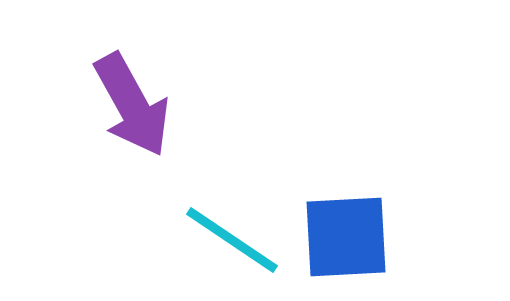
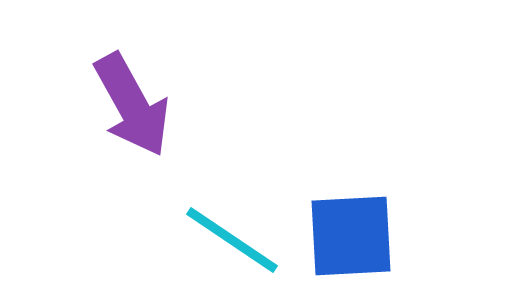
blue square: moved 5 px right, 1 px up
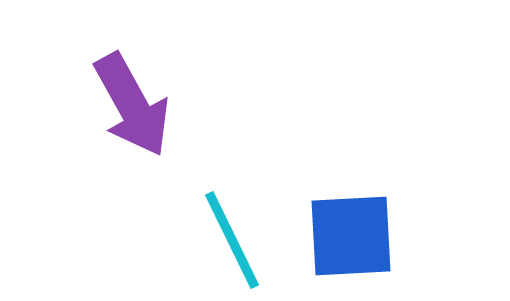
cyan line: rotated 30 degrees clockwise
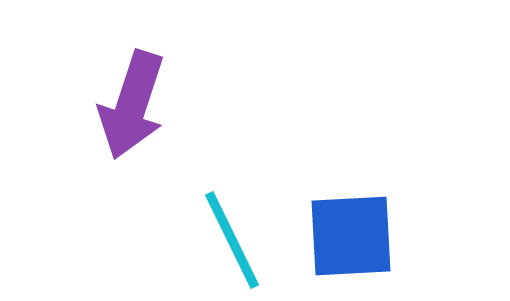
purple arrow: rotated 47 degrees clockwise
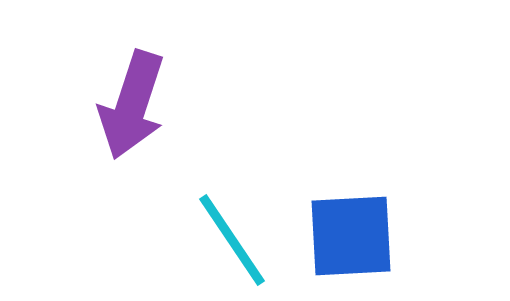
cyan line: rotated 8 degrees counterclockwise
